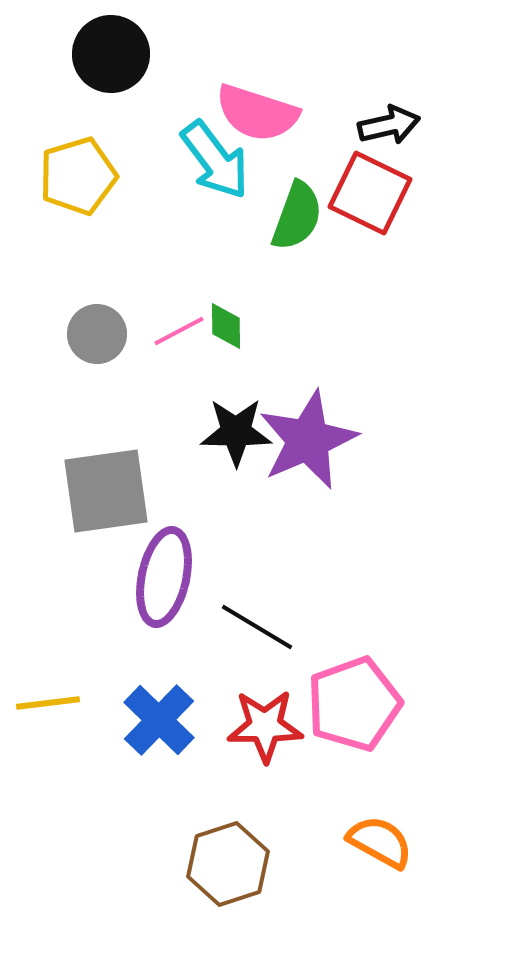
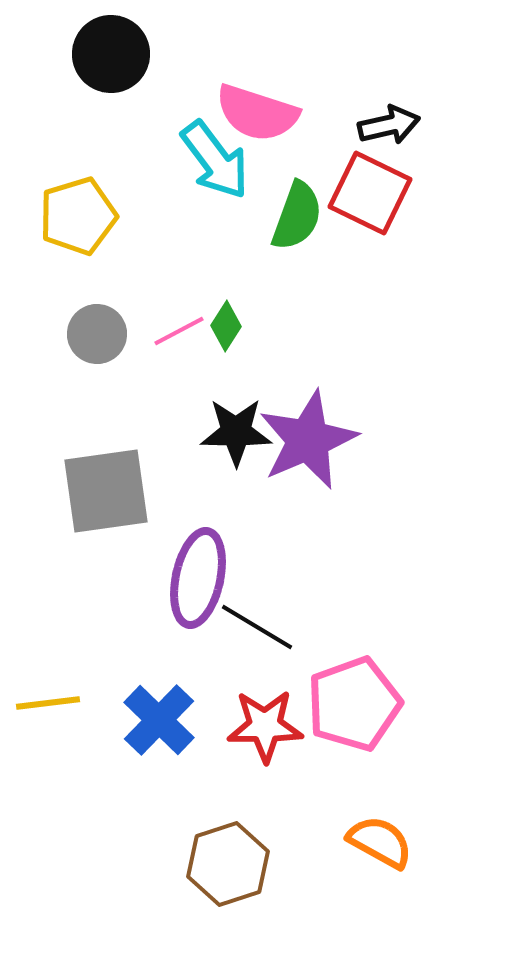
yellow pentagon: moved 40 px down
green diamond: rotated 33 degrees clockwise
purple ellipse: moved 34 px right, 1 px down
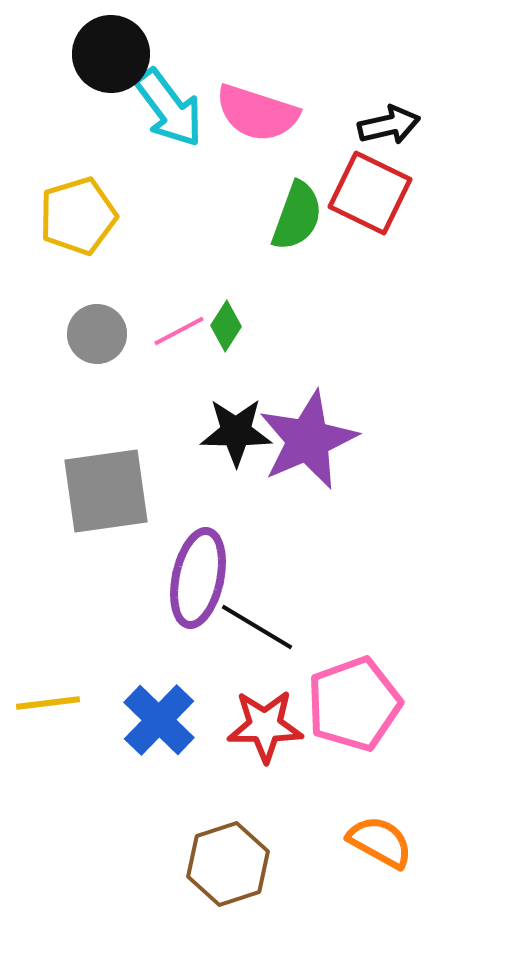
cyan arrow: moved 46 px left, 52 px up
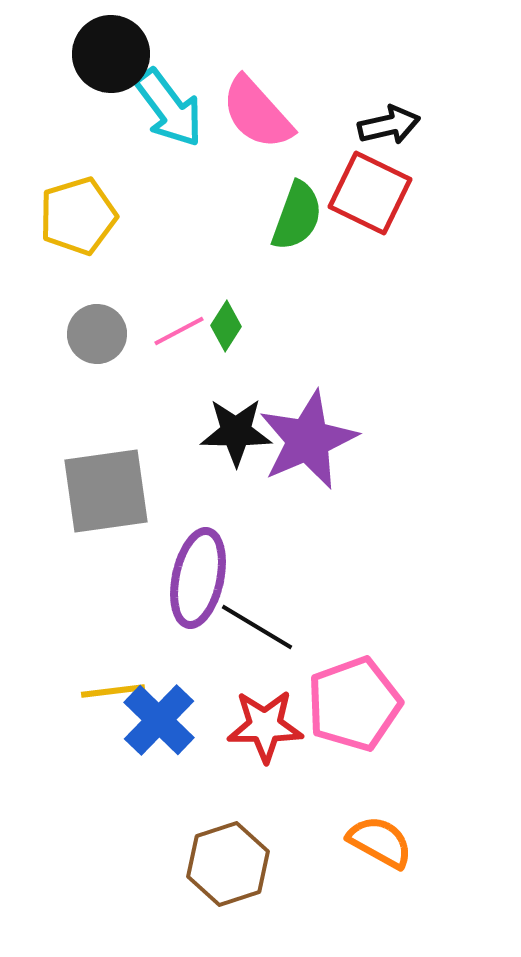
pink semicircle: rotated 30 degrees clockwise
yellow line: moved 65 px right, 12 px up
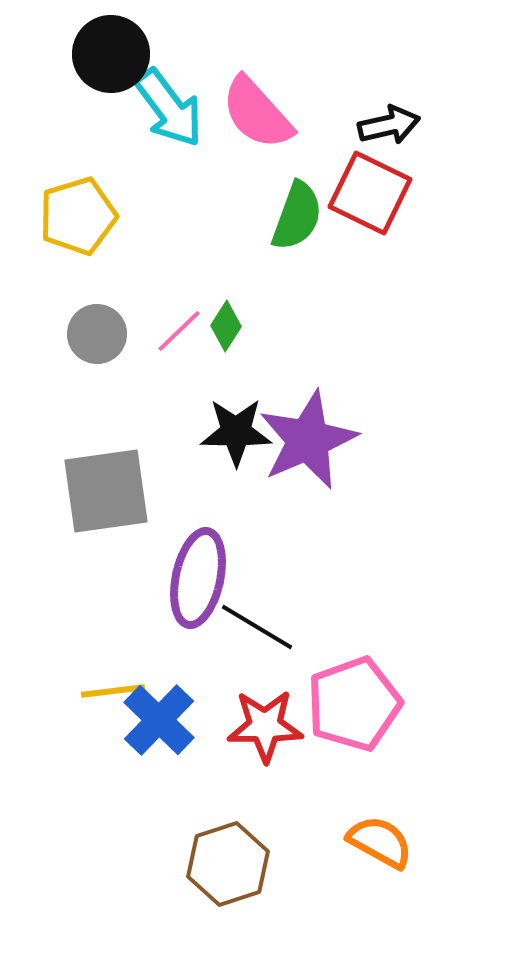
pink line: rotated 16 degrees counterclockwise
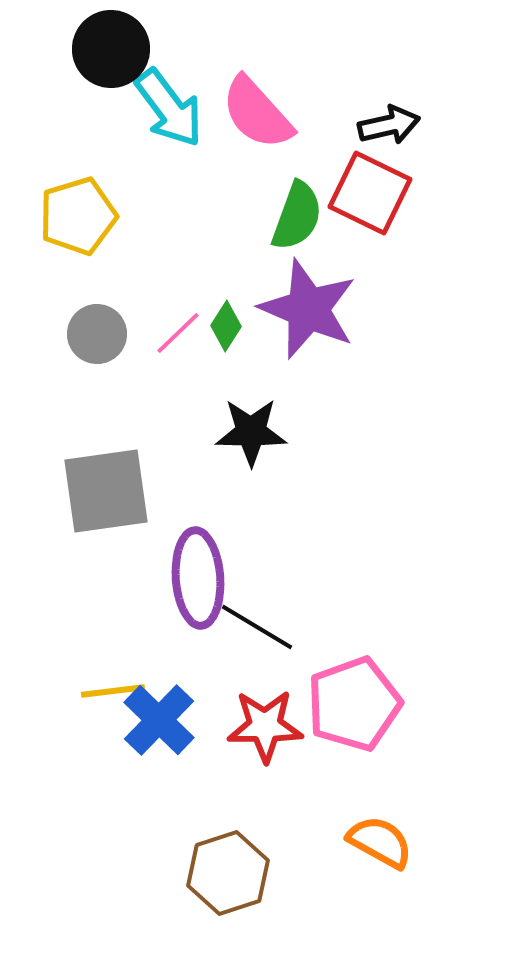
black circle: moved 5 px up
pink line: moved 1 px left, 2 px down
black star: moved 15 px right
purple star: moved 131 px up; rotated 26 degrees counterclockwise
purple ellipse: rotated 16 degrees counterclockwise
brown hexagon: moved 9 px down
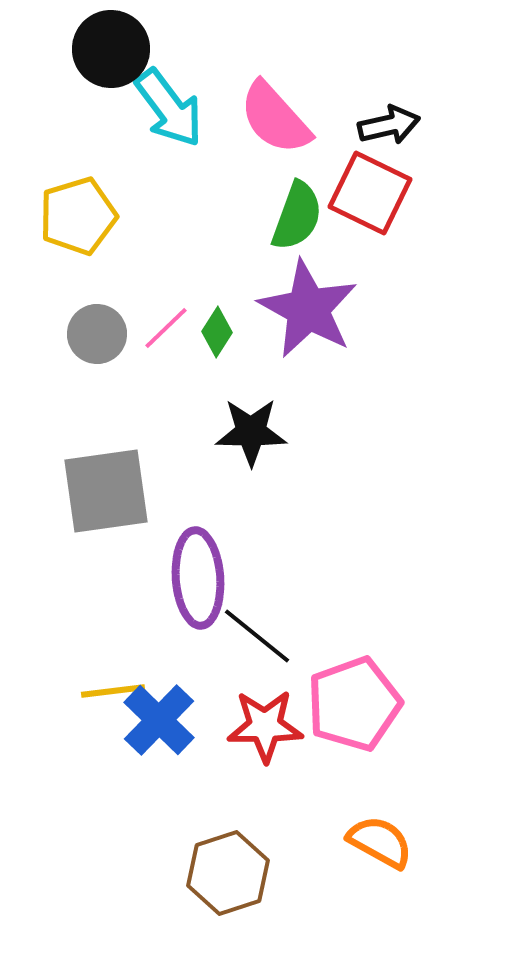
pink semicircle: moved 18 px right, 5 px down
purple star: rotated 6 degrees clockwise
green diamond: moved 9 px left, 6 px down
pink line: moved 12 px left, 5 px up
black line: moved 9 px down; rotated 8 degrees clockwise
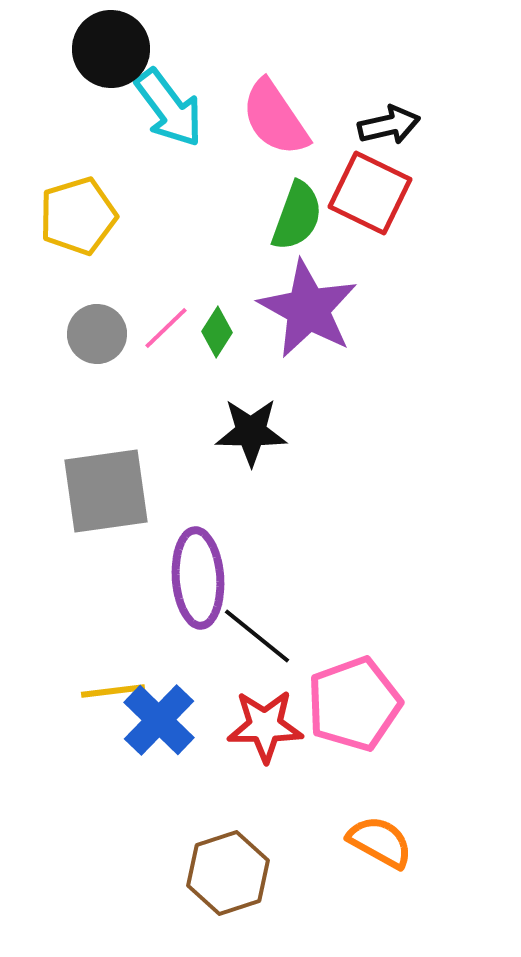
pink semicircle: rotated 8 degrees clockwise
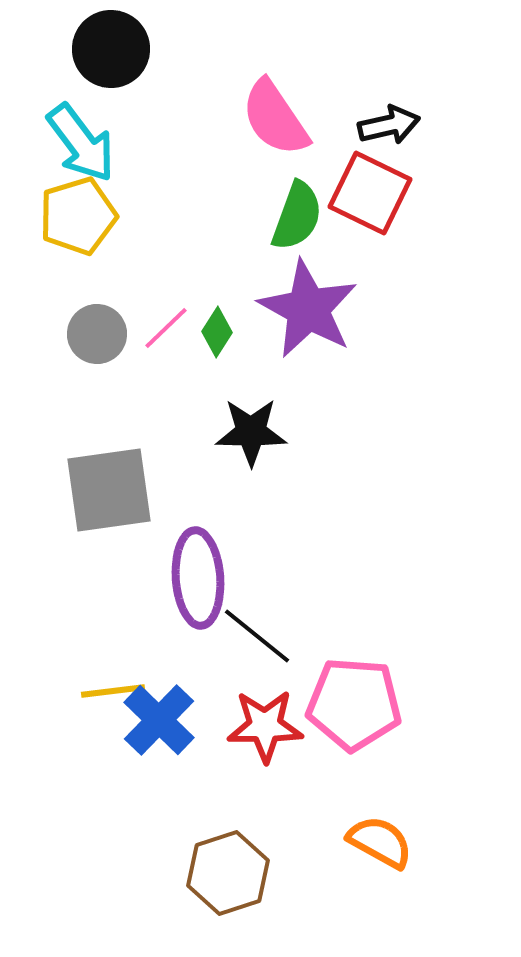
cyan arrow: moved 88 px left, 35 px down
gray square: moved 3 px right, 1 px up
pink pentagon: rotated 24 degrees clockwise
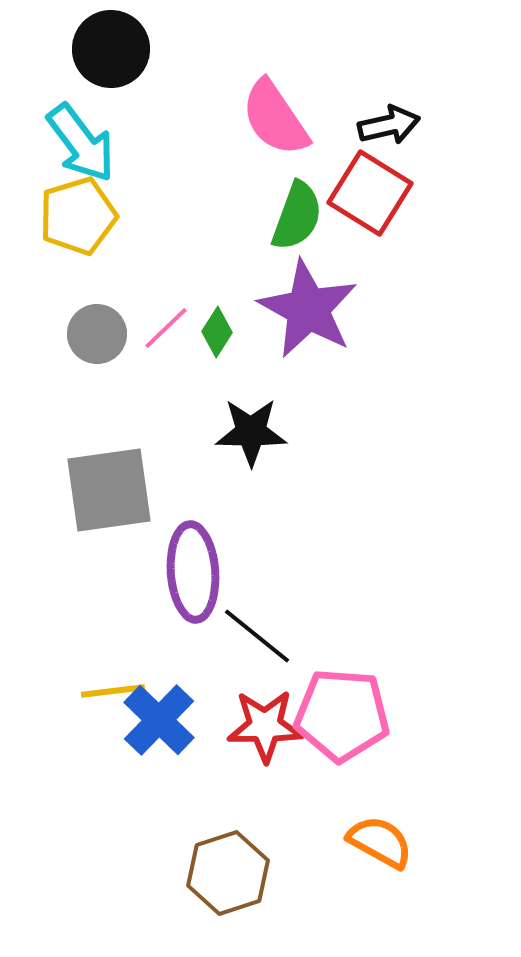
red square: rotated 6 degrees clockwise
purple ellipse: moved 5 px left, 6 px up
pink pentagon: moved 12 px left, 11 px down
